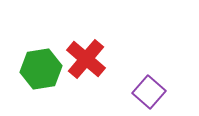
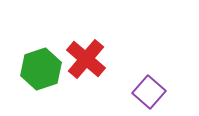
green hexagon: rotated 9 degrees counterclockwise
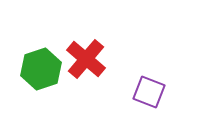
purple square: rotated 20 degrees counterclockwise
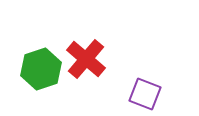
purple square: moved 4 px left, 2 px down
